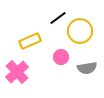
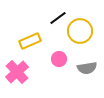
pink circle: moved 2 px left, 2 px down
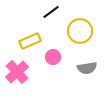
black line: moved 7 px left, 6 px up
pink circle: moved 6 px left, 2 px up
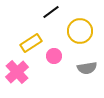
yellow rectangle: moved 1 px right, 2 px down; rotated 10 degrees counterclockwise
pink circle: moved 1 px right, 1 px up
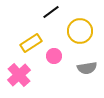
pink cross: moved 2 px right, 3 px down
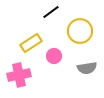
pink cross: rotated 30 degrees clockwise
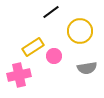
yellow rectangle: moved 2 px right, 4 px down
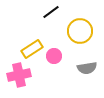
yellow rectangle: moved 1 px left, 2 px down
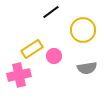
yellow circle: moved 3 px right, 1 px up
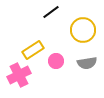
yellow rectangle: moved 1 px right, 1 px down
pink circle: moved 2 px right, 5 px down
gray semicircle: moved 5 px up
pink cross: rotated 15 degrees counterclockwise
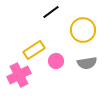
yellow rectangle: moved 1 px right
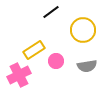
gray semicircle: moved 3 px down
